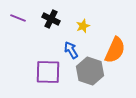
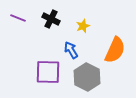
gray hexagon: moved 3 px left, 6 px down; rotated 8 degrees clockwise
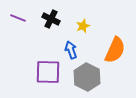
blue arrow: rotated 12 degrees clockwise
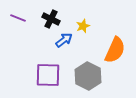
blue arrow: moved 7 px left, 10 px up; rotated 72 degrees clockwise
purple square: moved 3 px down
gray hexagon: moved 1 px right, 1 px up
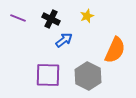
yellow star: moved 4 px right, 10 px up
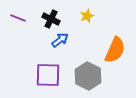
blue arrow: moved 4 px left
